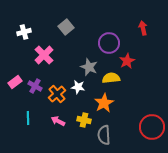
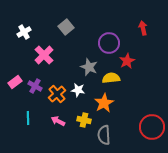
white cross: rotated 16 degrees counterclockwise
white star: moved 3 px down
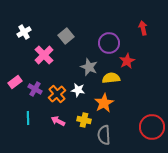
gray square: moved 9 px down
purple cross: moved 3 px down
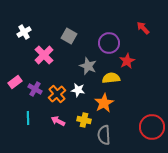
red arrow: rotated 32 degrees counterclockwise
gray square: moved 3 px right; rotated 21 degrees counterclockwise
gray star: moved 1 px left, 1 px up
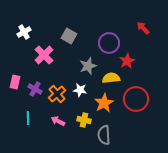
gray star: rotated 30 degrees clockwise
pink rectangle: rotated 40 degrees counterclockwise
white star: moved 2 px right
red circle: moved 16 px left, 28 px up
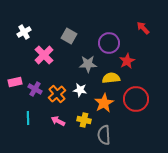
gray star: moved 2 px up; rotated 18 degrees clockwise
pink rectangle: rotated 64 degrees clockwise
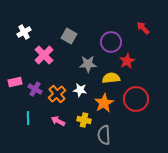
purple circle: moved 2 px right, 1 px up
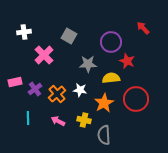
white cross: rotated 24 degrees clockwise
red star: rotated 21 degrees counterclockwise
purple cross: rotated 24 degrees clockwise
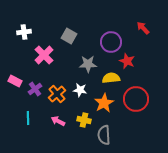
pink rectangle: moved 1 px up; rotated 40 degrees clockwise
